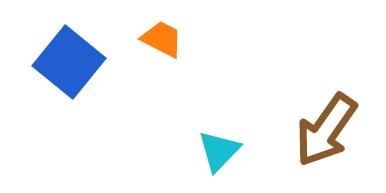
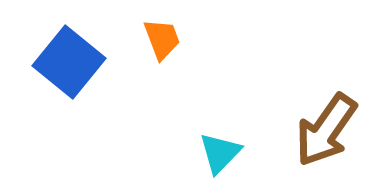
orange trapezoid: rotated 42 degrees clockwise
cyan triangle: moved 1 px right, 2 px down
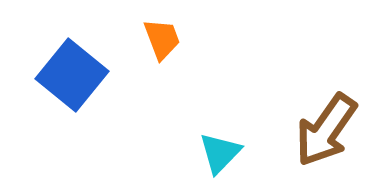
blue square: moved 3 px right, 13 px down
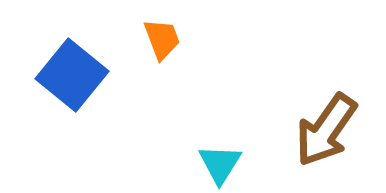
cyan triangle: moved 11 px down; rotated 12 degrees counterclockwise
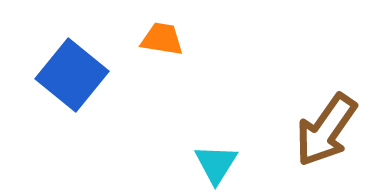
orange trapezoid: rotated 60 degrees counterclockwise
cyan triangle: moved 4 px left
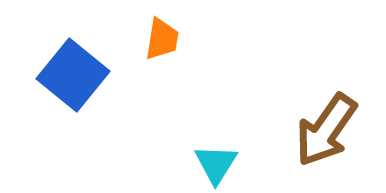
orange trapezoid: rotated 90 degrees clockwise
blue square: moved 1 px right
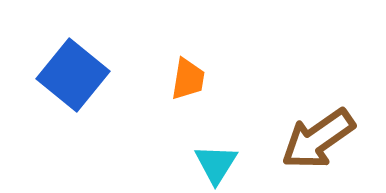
orange trapezoid: moved 26 px right, 40 px down
brown arrow: moved 8 px left, 9 px down; rotated 20 degrees clockwise
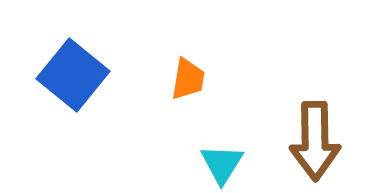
brown arrow: moved 3 px left, 2 px down; rotated 56 degrees counterclockwise
cyan triangle: moved 6 px right
